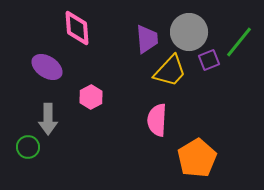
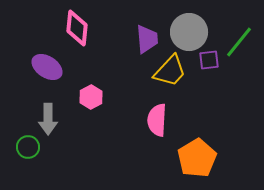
pink diamond: rotated 9 degrees clockwise
purple square: rotated 15 degrees clockwise
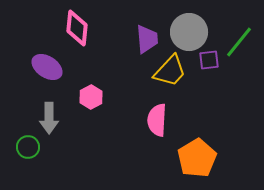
gray arrow: moved 1 px right, 1 px up
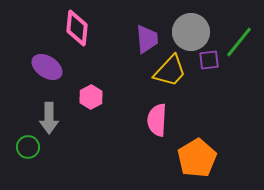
gray circle: moved 2 px right
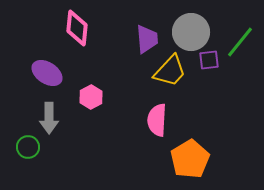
green line: moved 1 px right
purple ellipse: moved 6 px down
orange pentagon: moved 7 px left, 1 px down
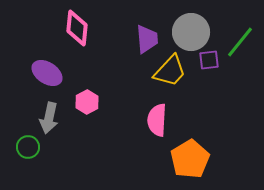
pink hexagon: moved 4 px left, 5 px down
gray arrow: rotated 12 degrees clockwise
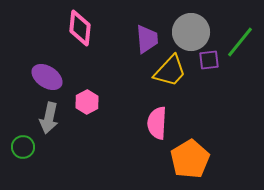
pink diamond: moved 3 px right
purple ellipse: moved 4 px down
pink semicircle: moved 3 px down
green circle: moved 5 px left
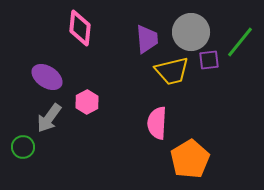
yellow trapezoid: moved 2 px right; rotated 33 degrees clockwise
gray arrow: rotated 24 degrees clockwise
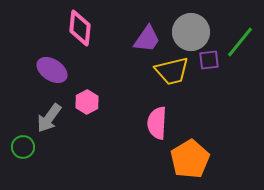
purple trapezoid: rotated 40 degrees clockwise
purple ellipse: moved 5 px right, 7 px up
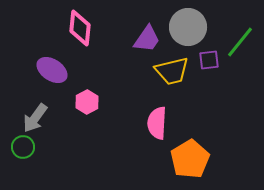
gray circle: moved 3 px left, 5 px up
gray arrow: moved 14 px left
